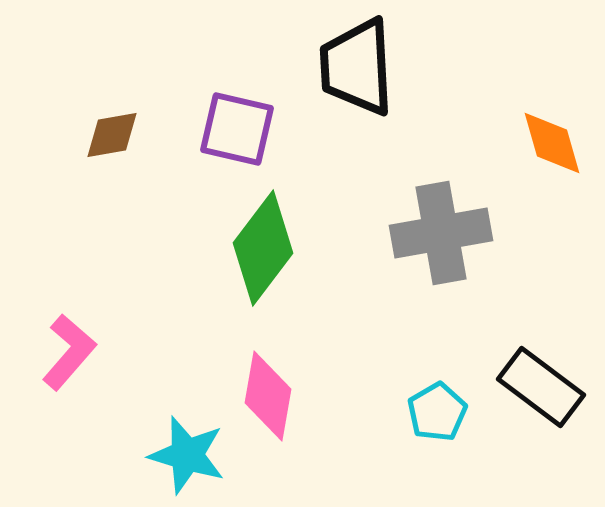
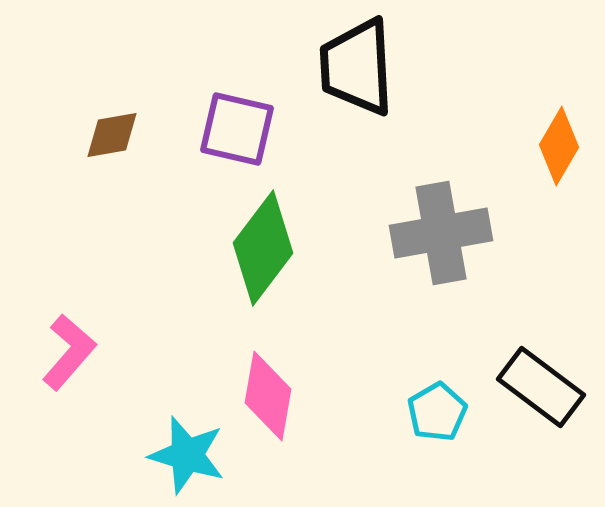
orange diamond: moved 7 px right, 3 px down; rotated 46 degrees clockwise
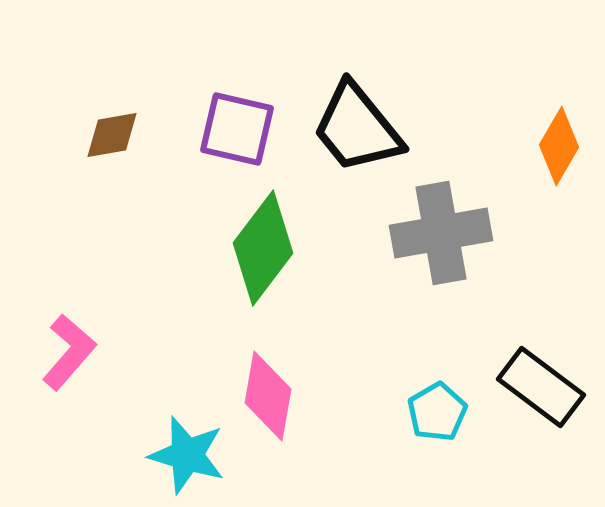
black trapezoid: moved 61 px down; rotated 36 degrees counterclockwise
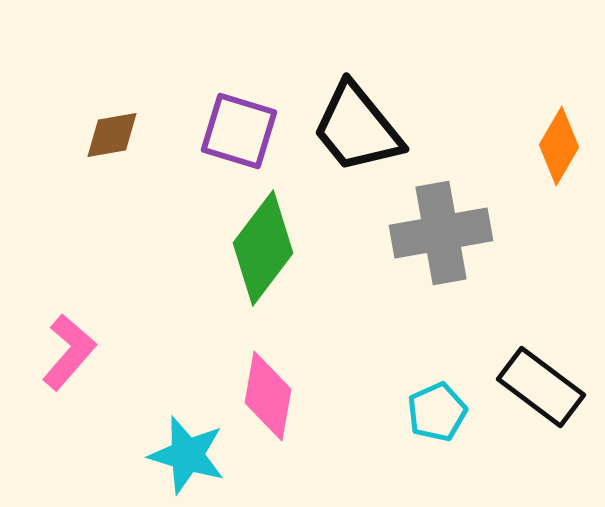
purple square: moved 2 px right, 2 px down; rotated 4 degrees clockwise
cyan pentagon: rotated 6 degrees clockwise
